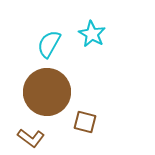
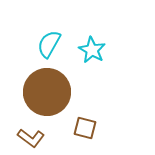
cyan star: moved 16 px down
brown square: moved 6 px down
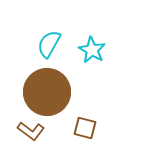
brown L-shape: moved 7 px up
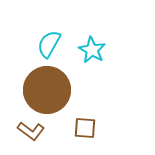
brown circle: moved 2 px up
brown square: rotated 10 degrees counterclockwise
